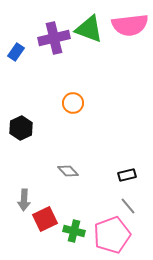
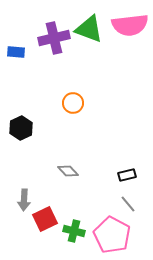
blue rectangle: rotated 60 degrees clockwise
gray line: moved 2 px up
pink pentagon: rotated 24 degrees counterclockwise
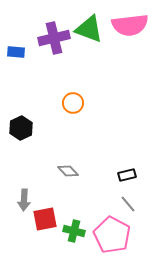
red square: rotated 15 degrees clockwise
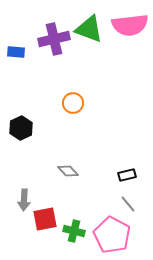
purple cross: moved 1 px down
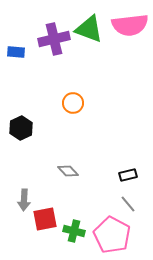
black rectangle: moved 1 px right
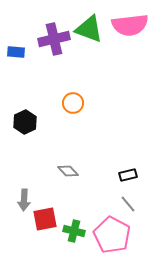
black hexagon: moved 4 px right, 6 px up
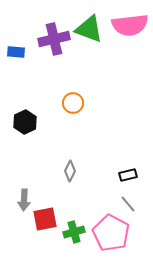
gray diamond: moved 2 px right; rotated 70 degrees clockwise
green cross: moved 1 px down; rotated 30 degrees counterclockwise
pink pentagon: moved 1 px left, 2 px up
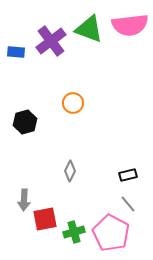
purple cross: moved 3 px left, 2 px down; rotated 24 degrees counterclockwise
black hexagon: rotated 10 degrees clockwise
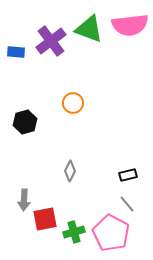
gray line: moved 1 px left
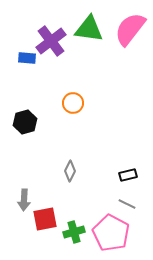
pink semicircle: moved 4 px down; rotated 135 degrees clockwise
green triangle: rotated 12 degrees counterclockwise
blue rectangle: moved 11 px right, 6 px down
gray line: rotated 24 degrees counterclockwise
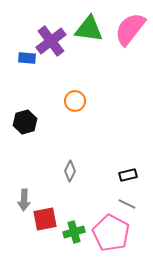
orange circle: moved 2 px right, 2 px up
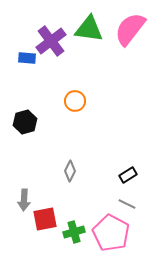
black rectangle: rotated 18 degrees counterclockwise
